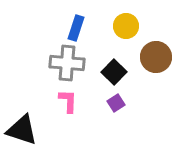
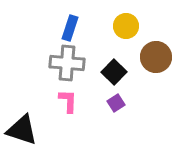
blue rectangle: moved 6 px left
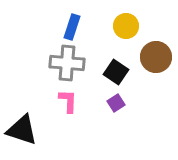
blue rectangle: moved 2 px right, 1 px up
black square: moved 2 px right; rotated 10 degrees counterclockwise
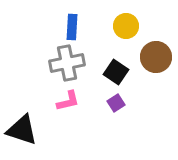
blue rectangle: rotated 15 degrees counterclockwise
gray cross: rotated 16 degrees counterclockwise
pink L-shape: rotated 75 degrees clockwise
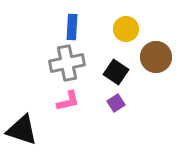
yellow circle: moved 3 px down
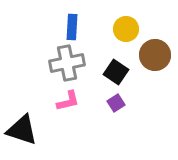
brown circle: moved 1 px left, 2 px up
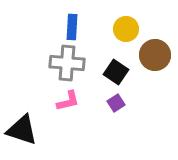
gray cross: rotated 16 degrees clockwise
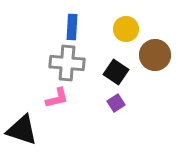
pink L-shape: moved 11 px left, 3 px up
